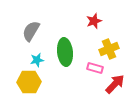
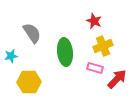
red star: rotated 28 degrees counterclockwise
gray semicircle: moved 1 px right, 2 px down; rotated 115 degrees clockwise
yellow cross: moved 6 px left, 3 px up
cyan star: moved 26 px left, 4 px up
red arrow: moved 2 px right, 5 px up
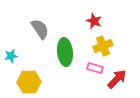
gray semicircle: moved 8 px right, 4 px up
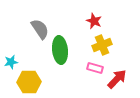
yellow cross: moved 1 px left, 1 px up
green ellipse: moved 5 px left, 2 px up
cyan star: moved 6 px down
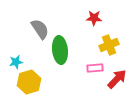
red star: moved 3 px up; rotated 21 degrees counterclockwise
yellow cross: moved 7 px right
cyan star: moved 5 px right
pink rectangle: rotated 21 degrees counterclockwise
yellow hexagon: rotated 15 degrees counterclockwise
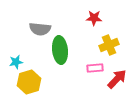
gray semicircle: rotated 130 degrees clockwise
